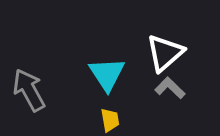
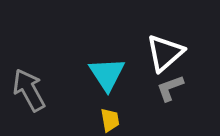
gray L-shape: rotated 64 degrees counterclockwise
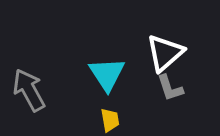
gray L-shape: rotated 88 degrees counterclockwise
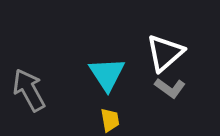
gray L-shape: rotated 36 degrees counterclockwise
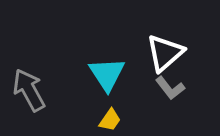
gray L-shape: rotated 16 degrees clockwise
yellow trapezoid: rotated 45 degrees clockwise
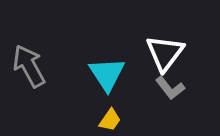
white triangle: rotated 12 degrees counterclockwise
gray arrow: moved 24 px up
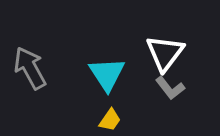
gray arrow: moved 1 px right, 2 px down
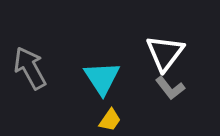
cyan triangle: moved 5 px left, 4 px down
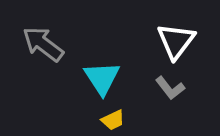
white triangle: moved 11 px right, 12 px up
gray arrow: moved 13 px right, 24 px up; rotated 24 degrees counterclockwise
yellow trapezoid: moved 3 px right; rotated 30 degrees clockwise
